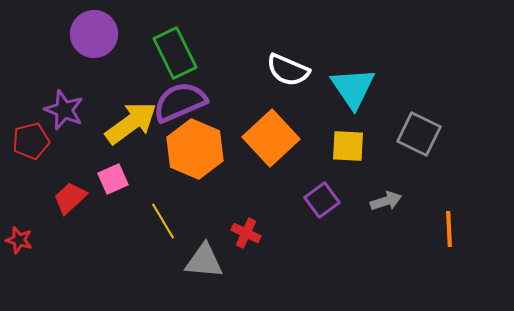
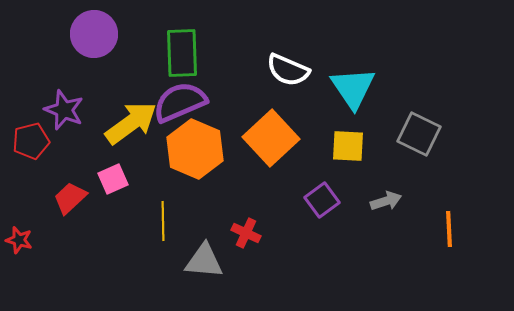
green rectangle: moved 7 px right; rotated 24 degrees clockwise
yellow line: rotated 30 degrees clockwise
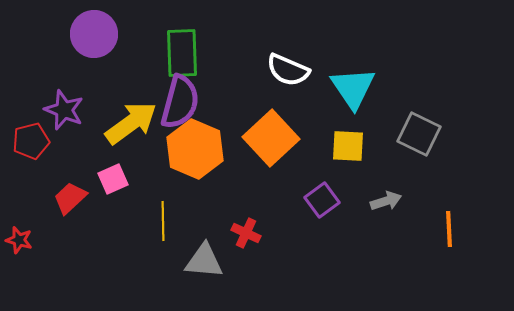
purple semicircle: rotated 128 degrees clockwise
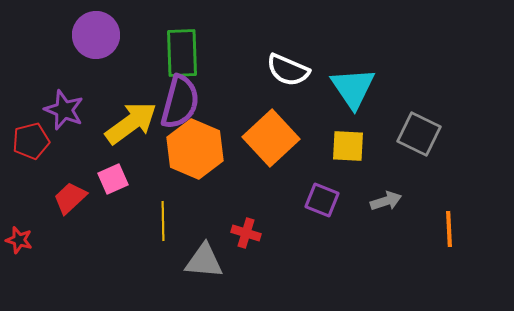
purple circle: moved 2 px right, 1 px down
purple square: rotated 32 degrees counterclockwise
red cross: rotated 8 degrees counterclockwise
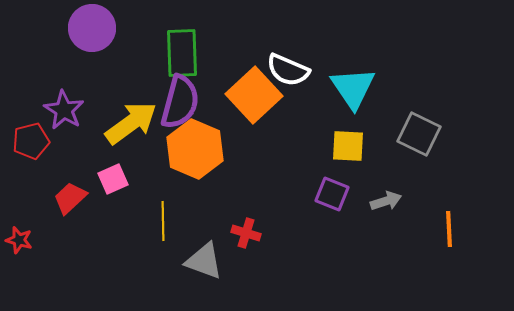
purple circle: moved 4 px left, 7 px up
purple star: rotated 9 degrees clockwise
orange square: moved 17 px left, 43 px up
purple square: moved 10 px right, 6 px up
gray triangle: rotated 15 degrees clockwise
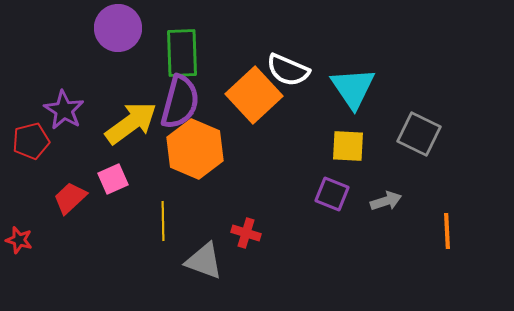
purple circle: moved 26 px right
orange line: moved 2 px left, 2 px down
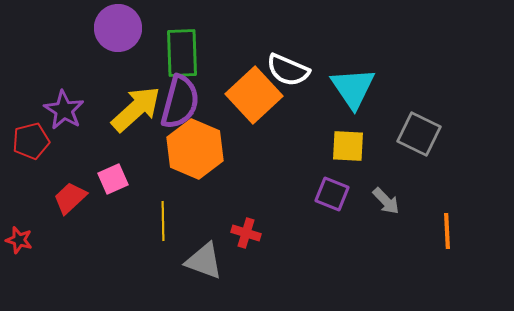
yellow arrow: moved 5 px right, 14 px up; rotated 6 degrees counterclockwise
gray arrow: rotated 64 degrees clockwise
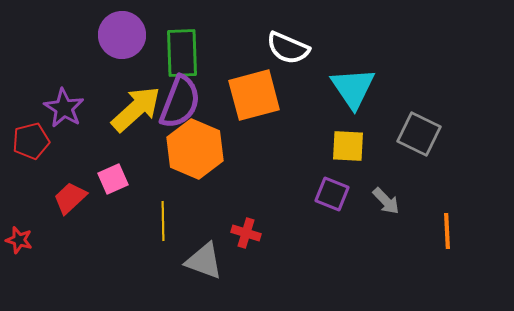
purple circle: moved 4 px right, 7 px down
white semicircle: moved 22 px up
orange square: rotated 28 degrees clockwise
purple semicircle: rotated 6 degrees clockwise
purple star: moved 2 px up
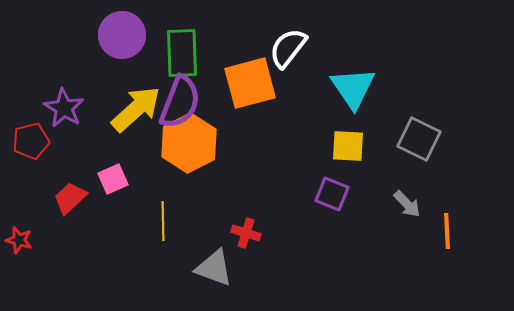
white semicircle: rotated 105 degrees clockwise
orange square: moved 4 px left, 12 px up
gray square: moved 5 px down
orange hexagon: moved 6 px left, 6 px up; rotated 10 degrees clockwise
gray arrow: moved 21 px right, 3 px down
gray triangle: moved 10 px right, 7 px down
